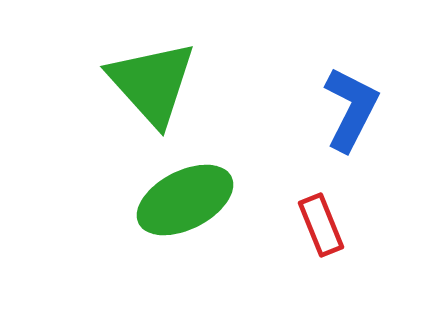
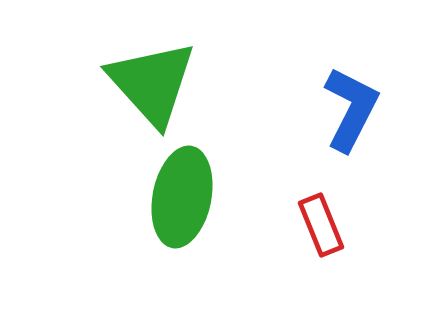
green ellipse: moved 3 px left, 3 px up; rotated 52 degrees counterclockwise
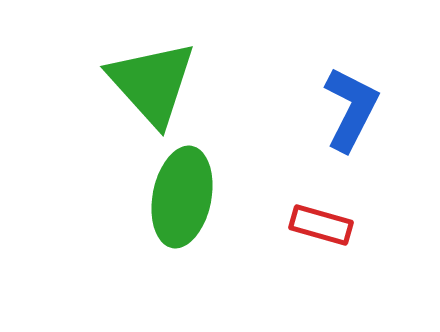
red rectangle: rotated 52 degrees counterclockwise
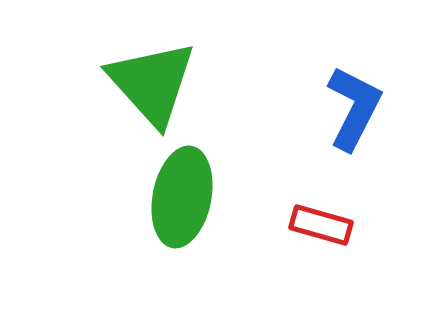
blue L-shape: moved 3 px right, 1 px up
